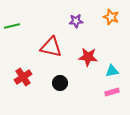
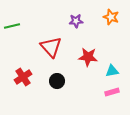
red triangle: rotated 35 degrees clockwise
black circle: moved 3 px left, 2 px up
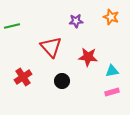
black circle: moved 5 px right
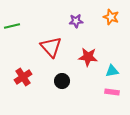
pink rectangle: rotated 24 degrees clockwise
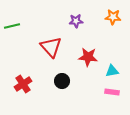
orange star: moved 2 px right; rotated 14 degrees counterclockwise
red cross: moved 7 px down
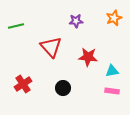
orange star: moved 1 px right, 1 px down; rotated 28 degrees counterclockwise
green line: moved 4 px right
black circle: moved 1 px right, 7 px down
pink rectangle: moved 1 px up
